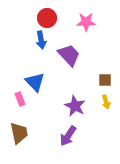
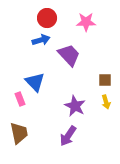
blue arrow: rotated 96 degrees counterclockwise
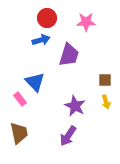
purple trapezoid: rotated 60 degrees clockwise
pink rectangle: rotated 16 degrees counterclockwise
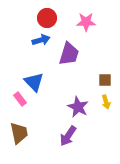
purple trapezoid: moved 1 px up
blue triangle: moved 1 px left
purple star: moved 3 px right, 1 px down
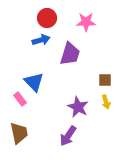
purple trapezoid: moved 1 px right
